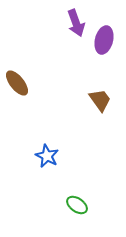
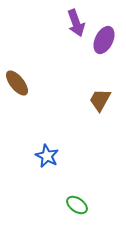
purple ellipse: rotated 12 degrees clockwise
brown trapezoid: rotated 115 degrees counterclockwise
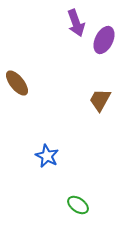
green ellipse: moved 1 px right
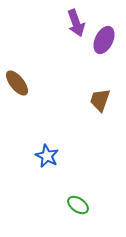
brown trapezoid: rotated 10 degrees counterclockwise
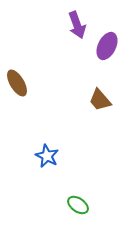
purple arrow: moved 1 px right, 2 px down
purple ellipse: moved 3 px right, 6 px down
brown ellipse: rotated 8 degrees clockwise
brown trapezoid: rotated 60 degrees counterclockwise
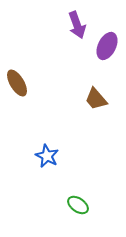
brown trapezoid: moved 4 px left, 1 px up
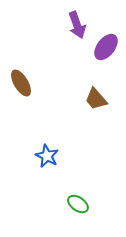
purple ellipse: moved 1 px left, 1 px down; rotated 12 degrees clockwise
brown ellipse: moved 4 px right
green ellipse: moved 1 px up
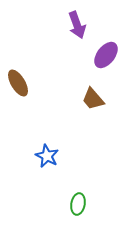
purple ellipse: moved 8 px down
brown ellipse: moved 3 px left
brown trapezoid: moved 3 px left
green ellipse: rotated 65 degrees clockwise
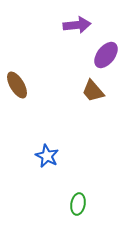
purple arrow: rotated 76 degrees counterclockwise
brown ellipse: moved 1 px left, 2 px down
brown trapezoid: moved 8 px up
